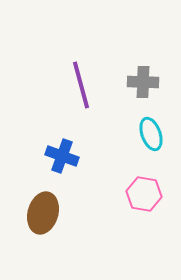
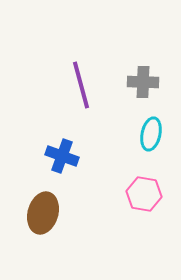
cyan ellipse: rotated 32 degrees clockwise
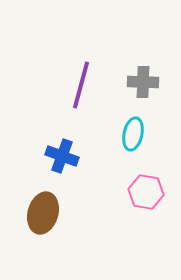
purple line: rotated 30 degrees clockwise
cyan ellipse: moved 18 px left
pink hexagon: moved 2 px right, 2 px up
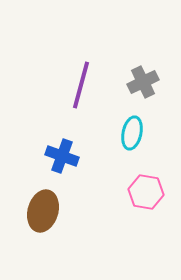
gray cross: rotated 28 degrees counterclockwise
cyan ellipse: moved 1 px left, 1 px up
brown ellipse: moved 2 px up
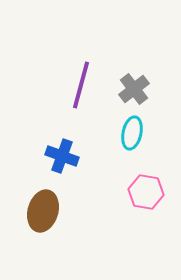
gray cross: moved 9 px left, 7 px down; rotated 12 degrees counterclockwise
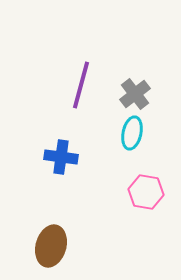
gray cross: moved 1 px right, 5 px down
blue cross: moved 1 px left, 1 px down; rotated 12 degrees counterclockwise
brown ellipse: moved 8 px right, 35 px down
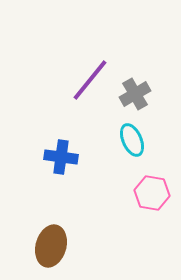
purple line: moved 9 px right, 5 px up; rotated 24 degrees clockwise
gray cross: rotated 8 degrees clockwise
cyan ellipse: moved 7 px down; rotated 36 degrees counterclockwise
pink hexagon: moved 6 px right, 1 px down
